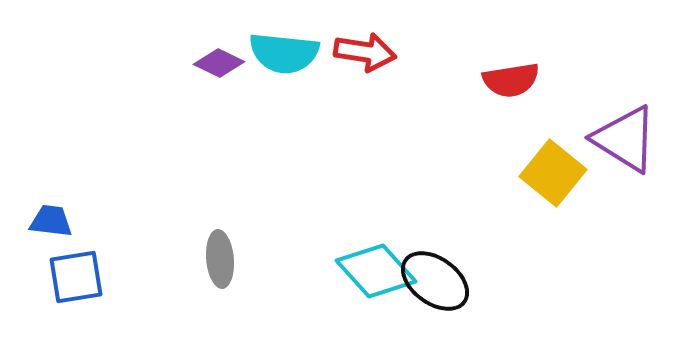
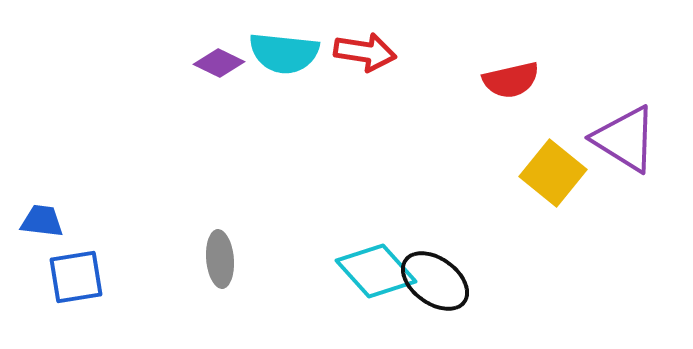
red semicircle: rotated 4 degrees counterclockwise
blue trapezoid: moved 9 px left
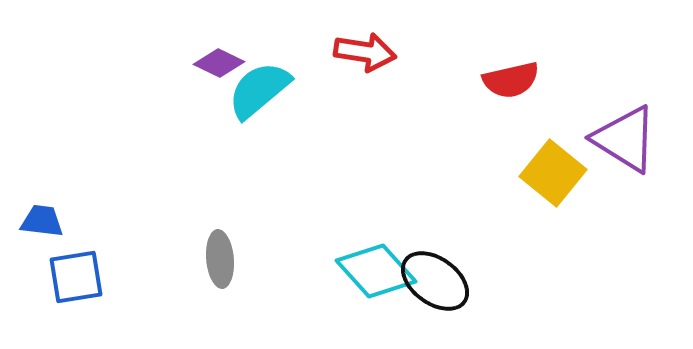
cyan semicircle: moved 25 px left, 37 px down; rotated 134 degrees clockwise
